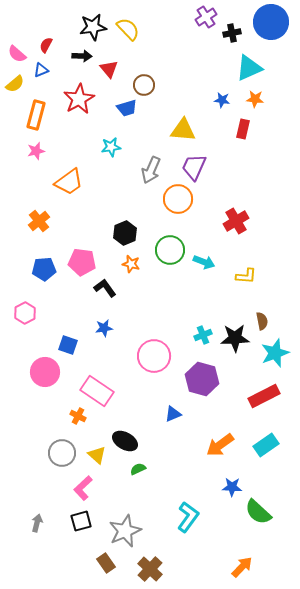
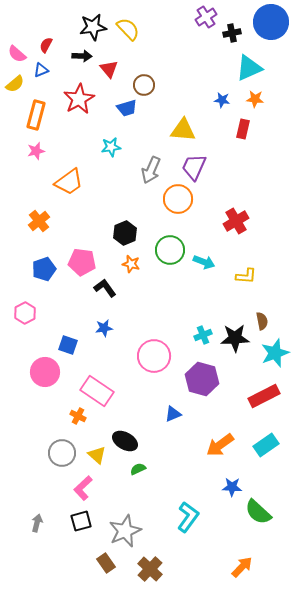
blue pentagon at (44, 269): rotated 15 degrees counterclockwise
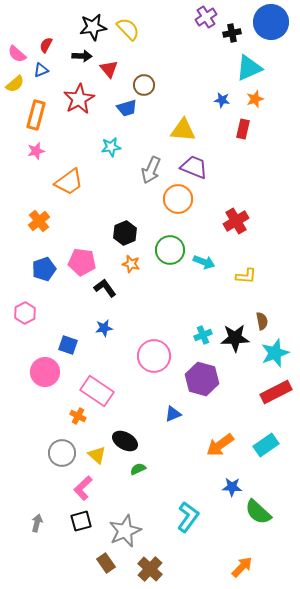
orange star at (255, 99): rotated 24 degrees counterclockwise
purple trapezoid at (194, 167): rotated 88 degrees clockwise
red rectangle at (264, 396): moved 12 px right, 4 px up
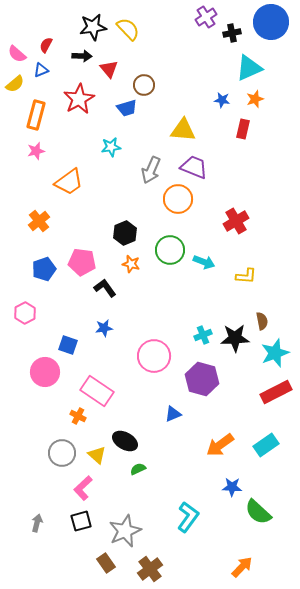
brown cross at (150, 569): rotated 10 degrees clockwise
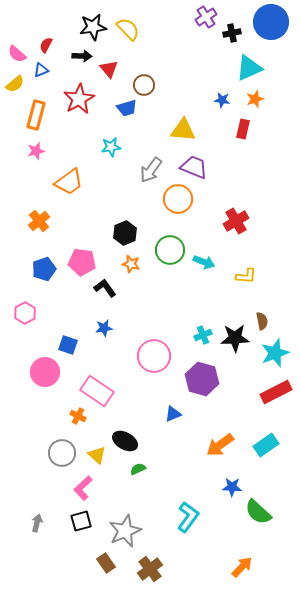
gray arrow at (151, 170): rotated 12 degrees clockwise
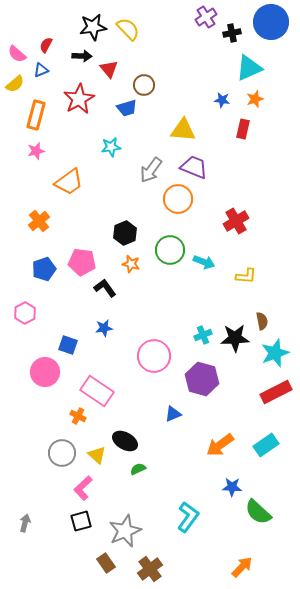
gray arrow at (37, 523): moved 12 px left
